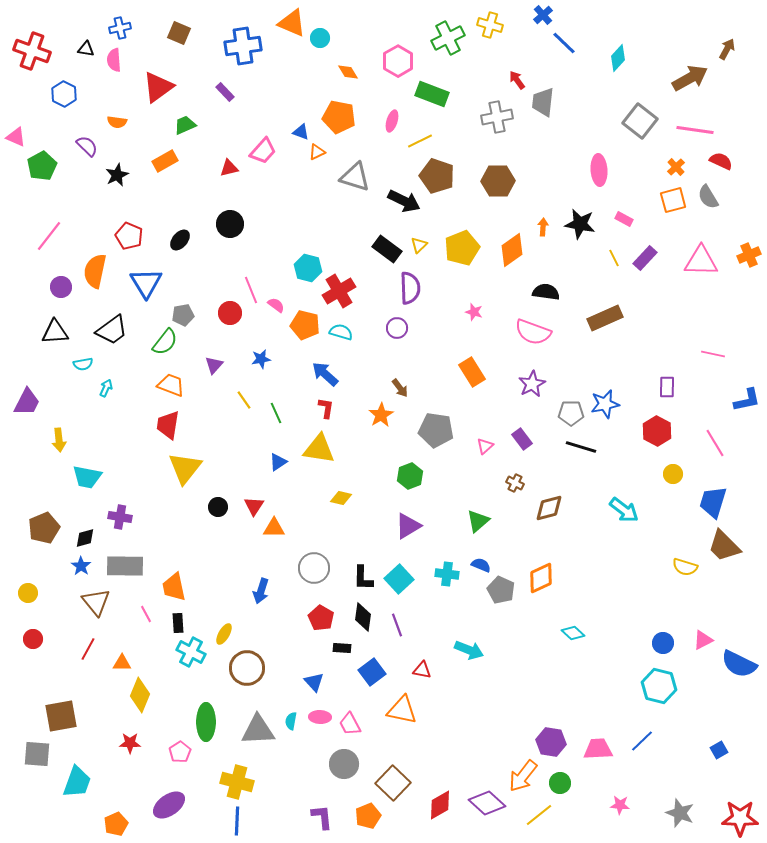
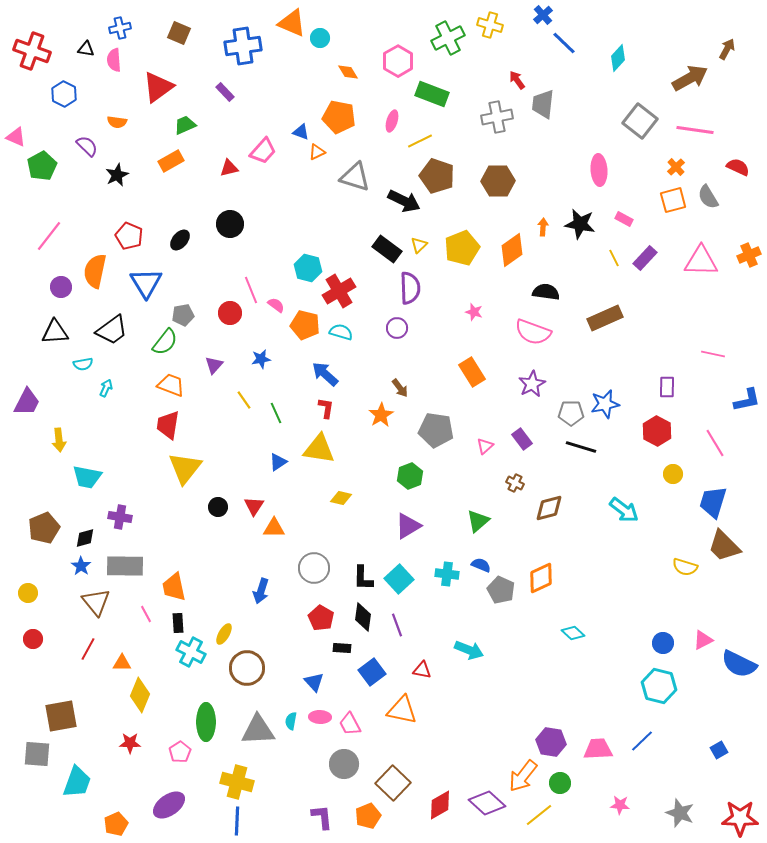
gray trapezoid at (543, 102): moved 2 px down
orange rectangle at (165, 161): moved 6 px right
red semicircle at (721, 161): moved 17 px right, 6 px down
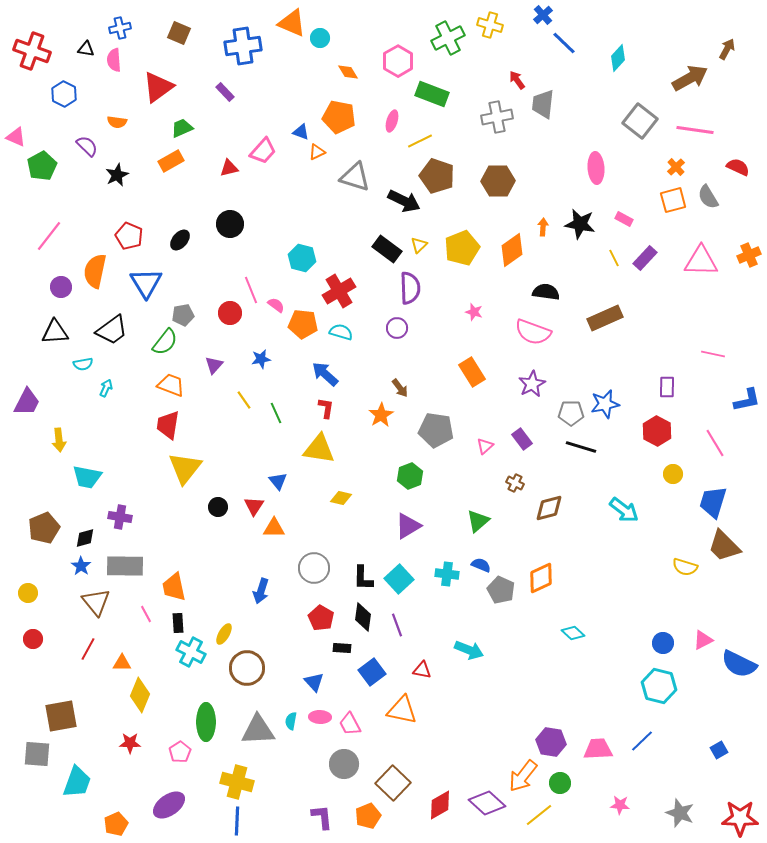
green trapezoid at (185, 125): moved 3 px left, 3 px down
pink ellipse at (599, 170): moved 3 px left, 2 px up
cyan hexagon at (308, 268): moved 6 px left, 10 px up
orange pentagon at (305, 325): moved 2 px left, 1 px up; rotated 8 degrees counterclockwise
blue triangle at (278, 462): moved 19 px down; rotated 36 degrees counterclockwise
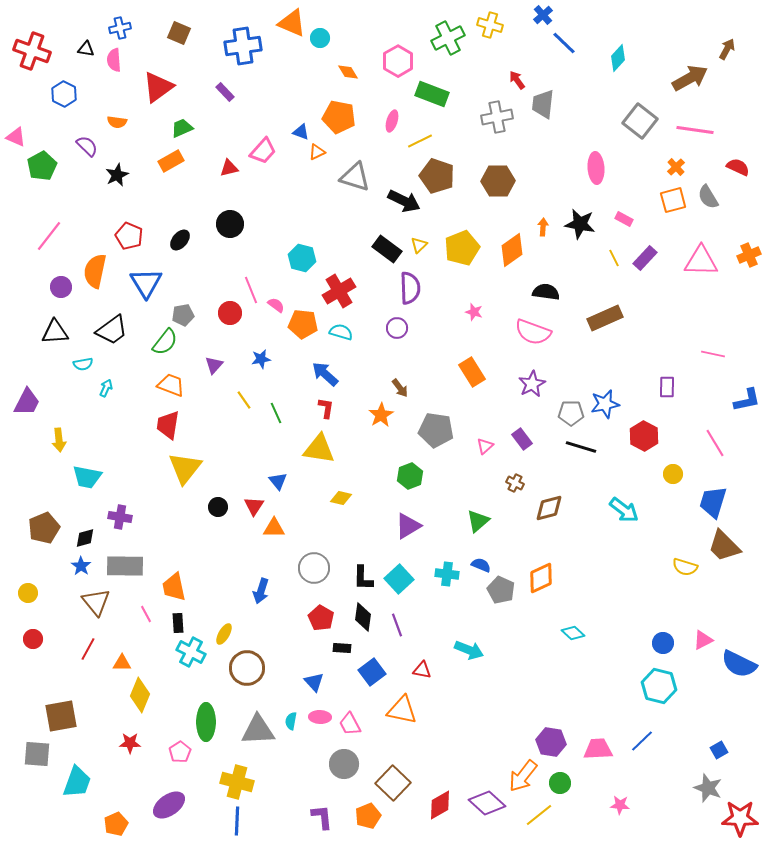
red hexagon at (657, 431): moved 13 px left, 5 px down
gray star at (680, 813): moved 28 px right, 25 px up
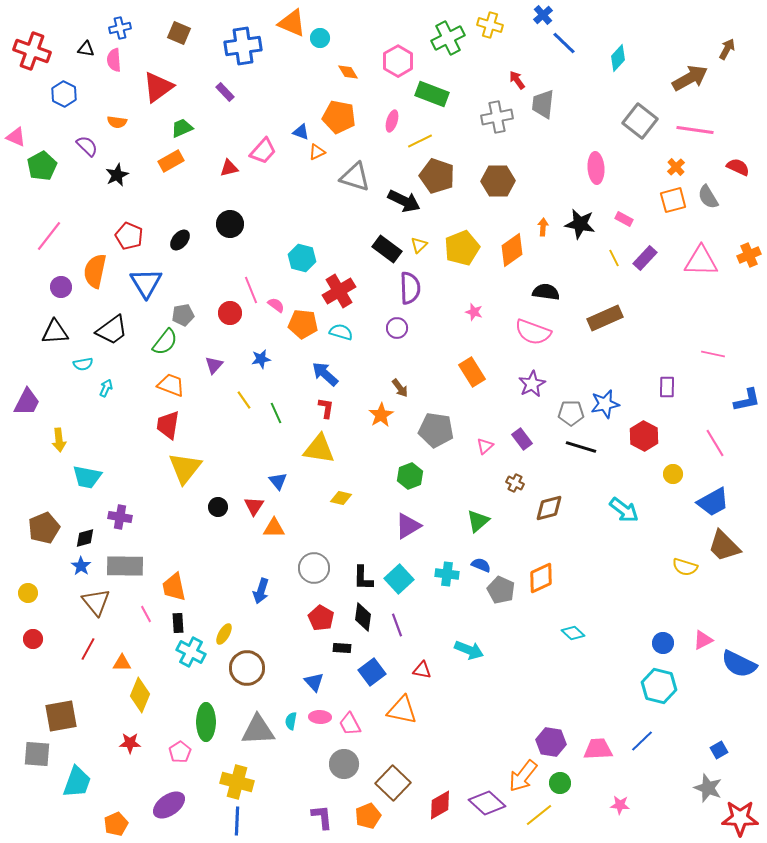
blue trapezoid at (713, 502): rotated 136 degrees counterclockwise
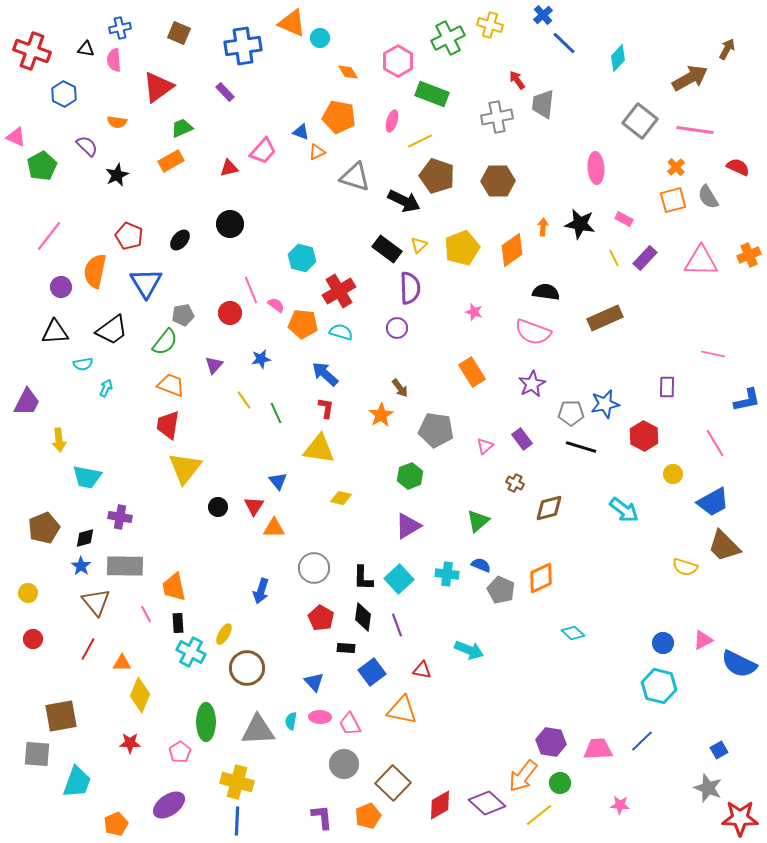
black rectangle at (342, 648): moved 4 px right
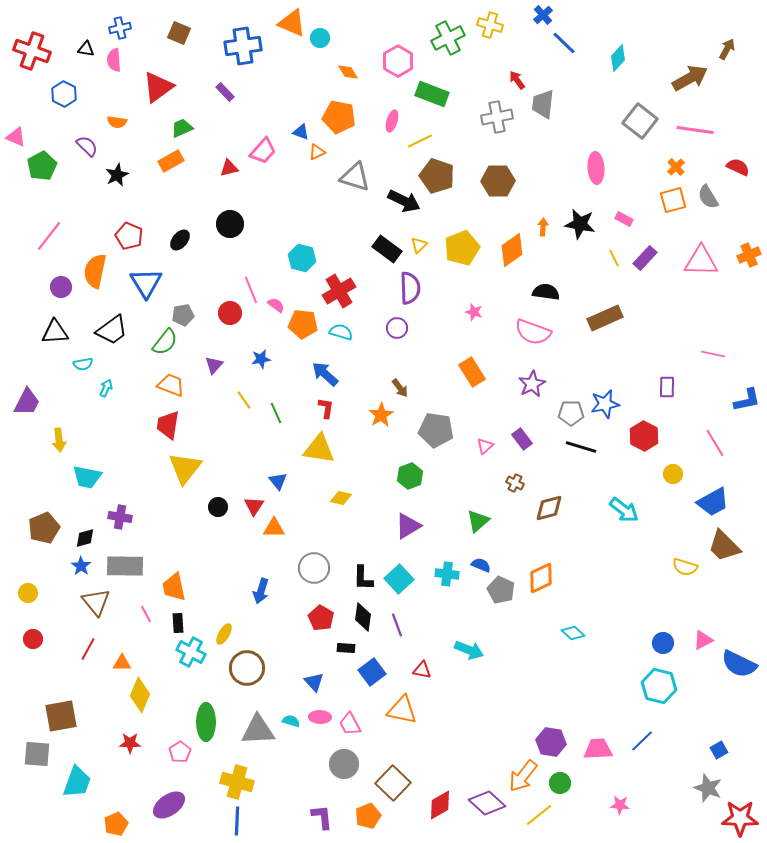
cyan semicircle at (291, 721): rotated 96 degrees clockwise
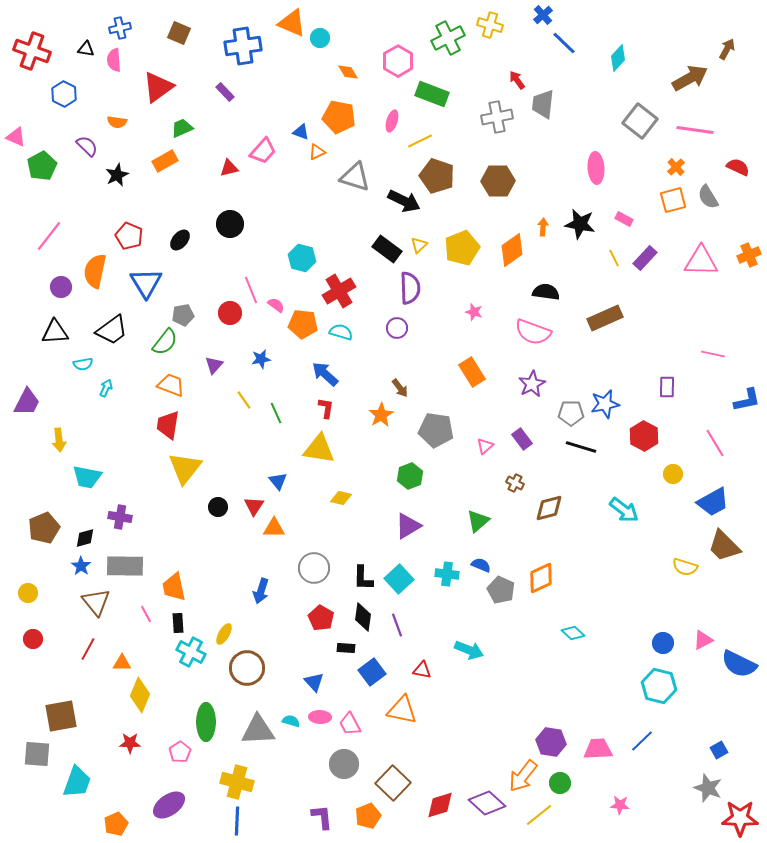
orange rectangle at (171, 161): moved 6 px left
red diamond at (440, 805): rotated 12 degrees clockwise
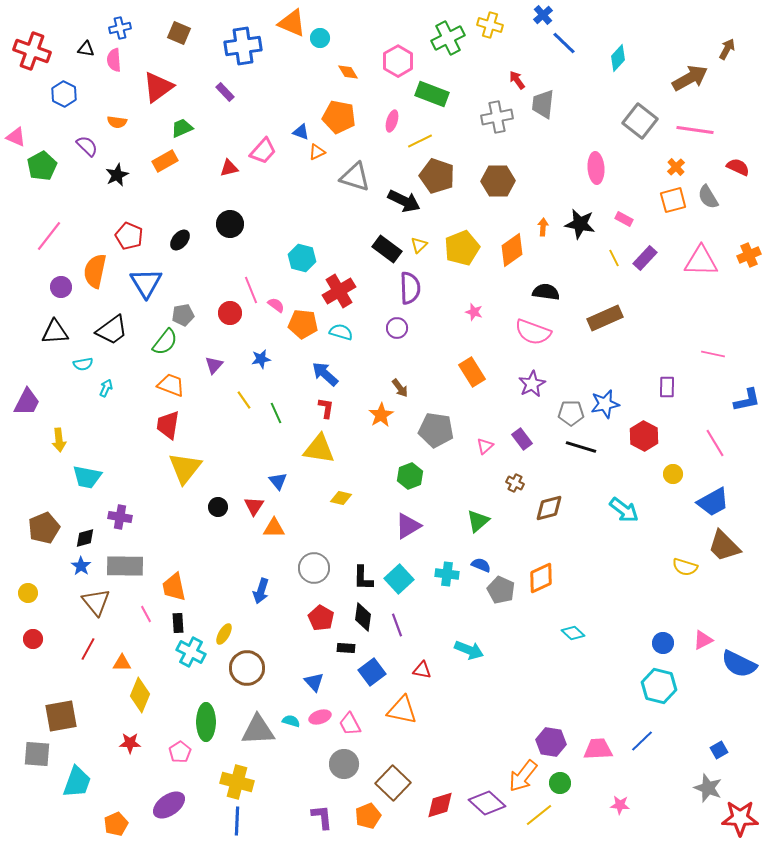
pink ellipse at (320, 717): rotated 20 degrees counterclockwise
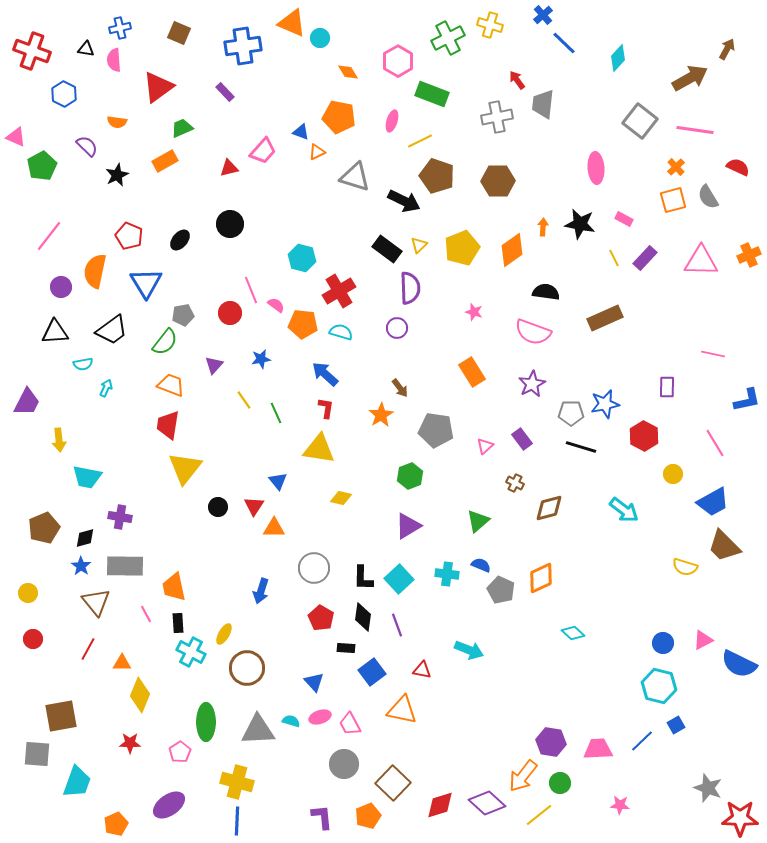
blue square at (719, 750): moved 43 px left, 25 px up
